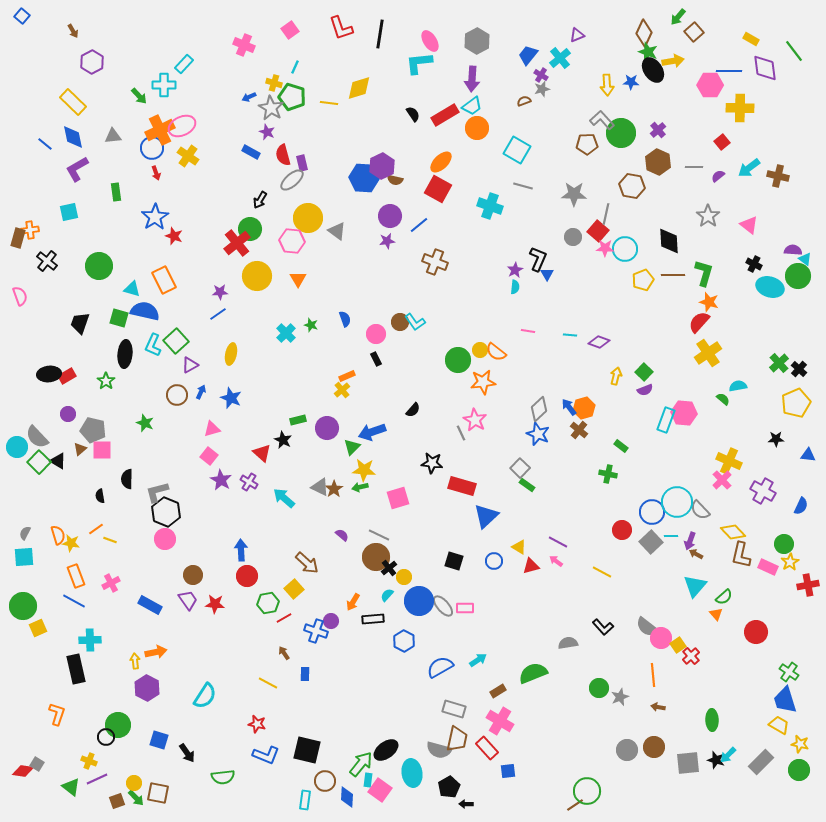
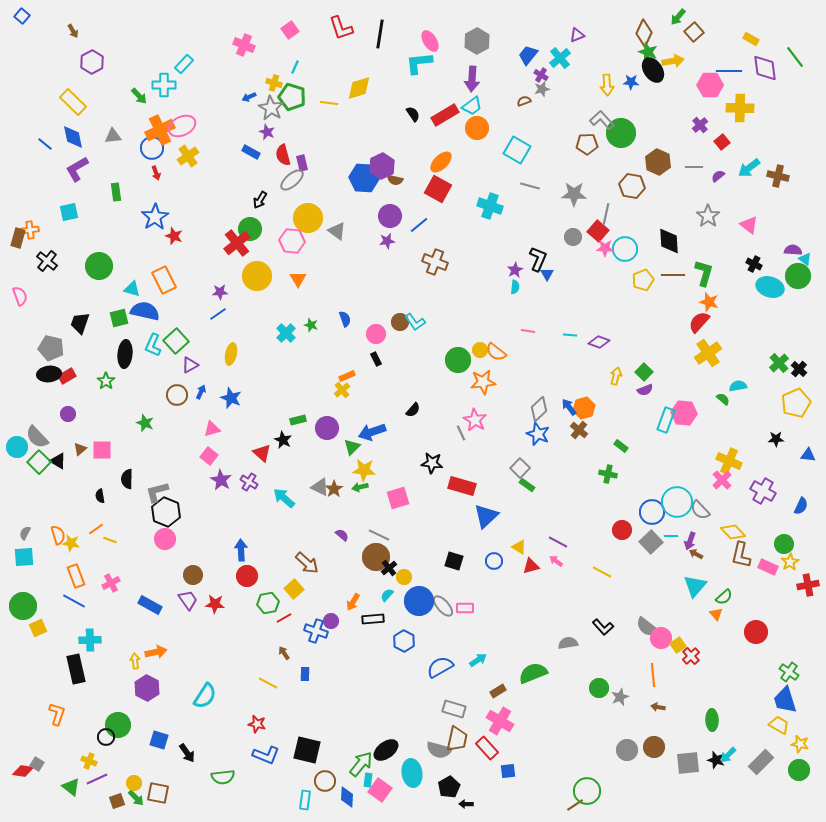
green line at (794, 51): moved 1 px right, 6 px down
purple cross at (658, 130): moved 42 px right, 5 px up
yellow cross at (188, 156): rotated 20 degrees clockwise
gray line at (523, 186): moved 7 px right
green square at (119, 318): rotated 30 degrees counterclockwise
gray pentagon at (93, 430): moved 42 px left, 82 px up
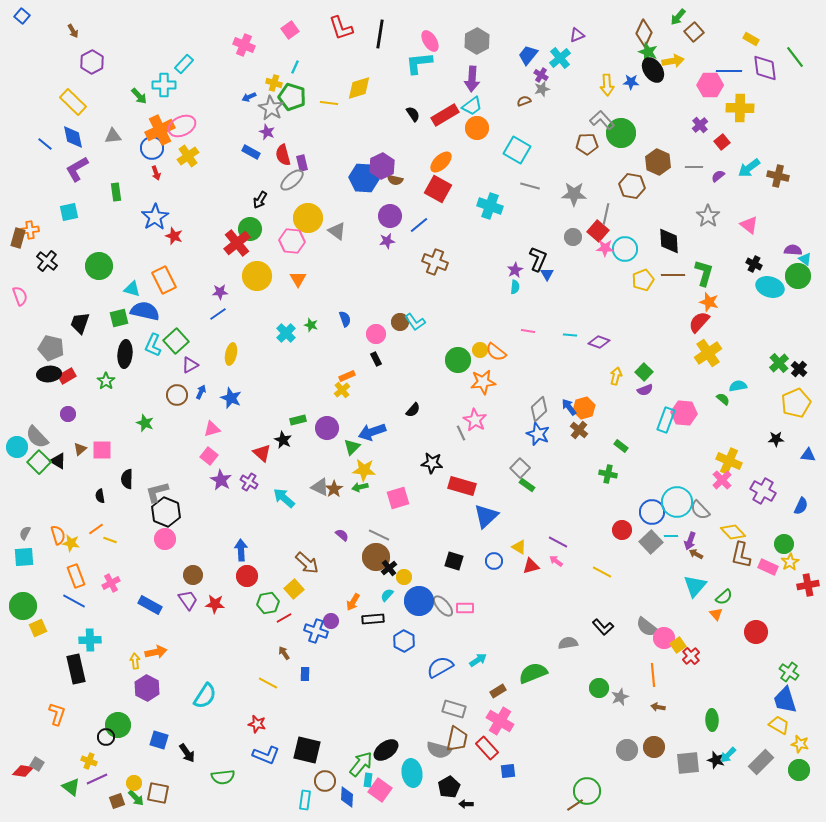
pink circle at (661, 638): moved 3 px right
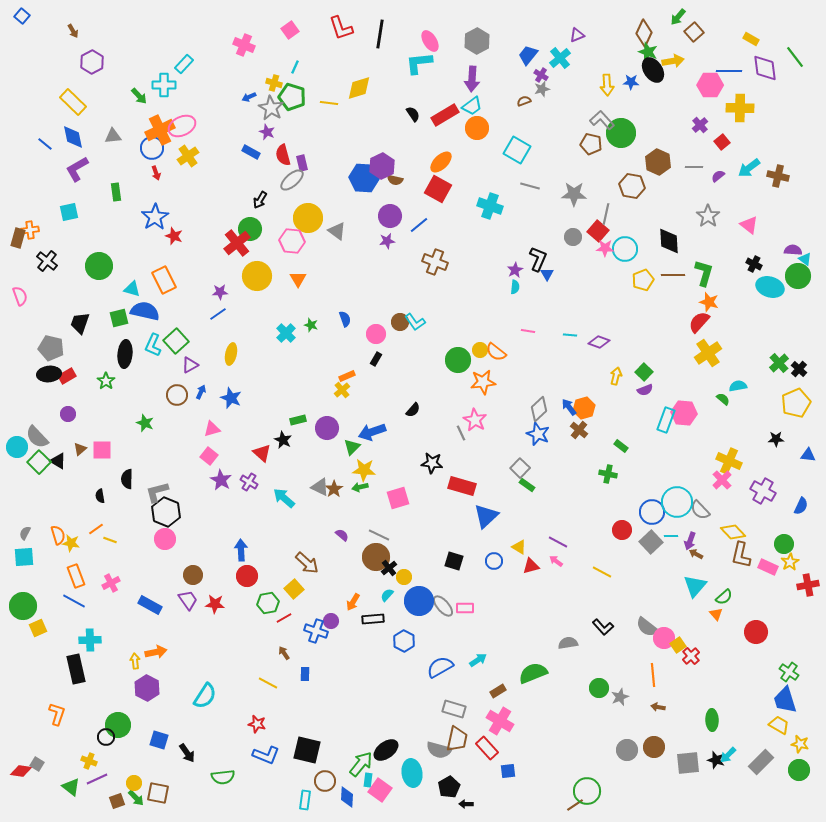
brown pentagon at (587, 144): moved 4 px right; rotated 15 degrees clockwise
black rectangle at (376, 359): rotated 56 degrees clockwise
red diamond at (23, 771): moved 2 px left
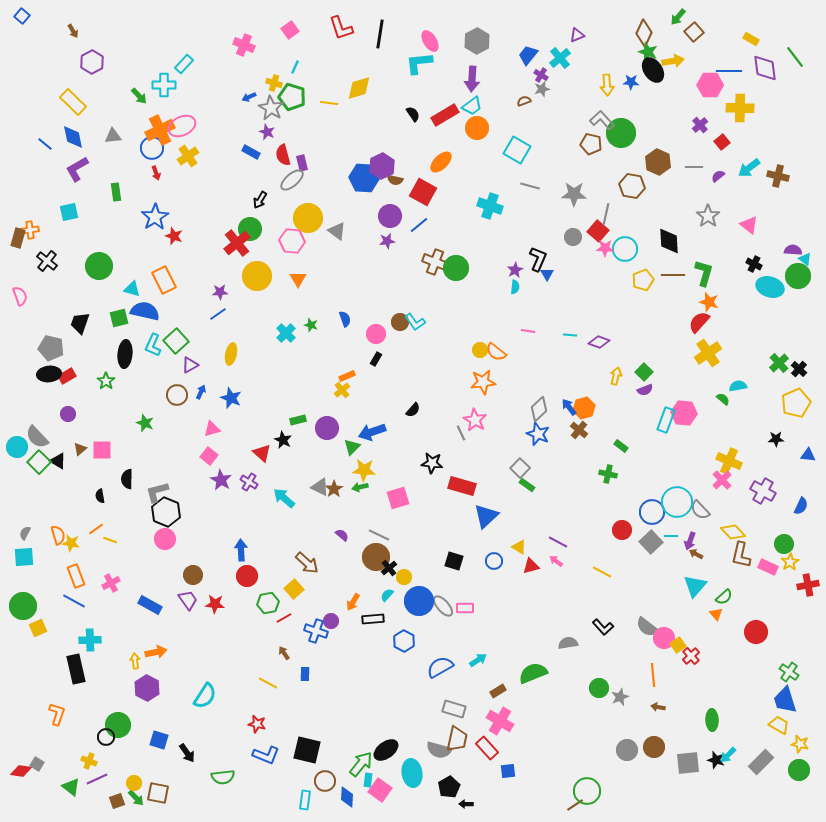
red square at (438, 189): moved 15 px left, 3 px down
green circle at (458, 360): moved 2 px left, 92 px up
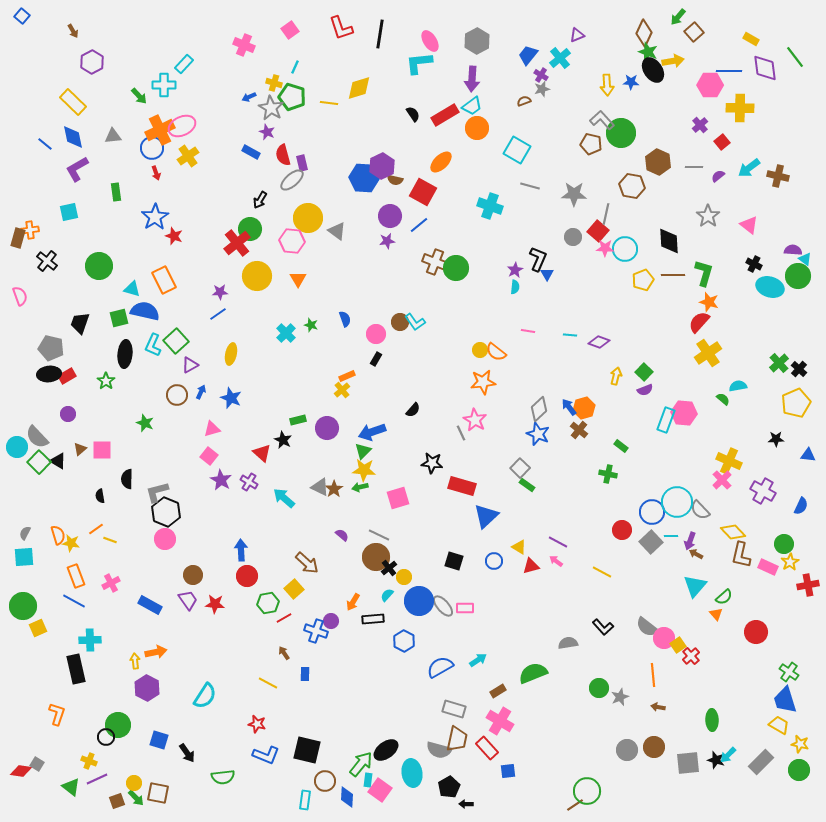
green triangle at (352, 447): moved 11 px right, 4 px down
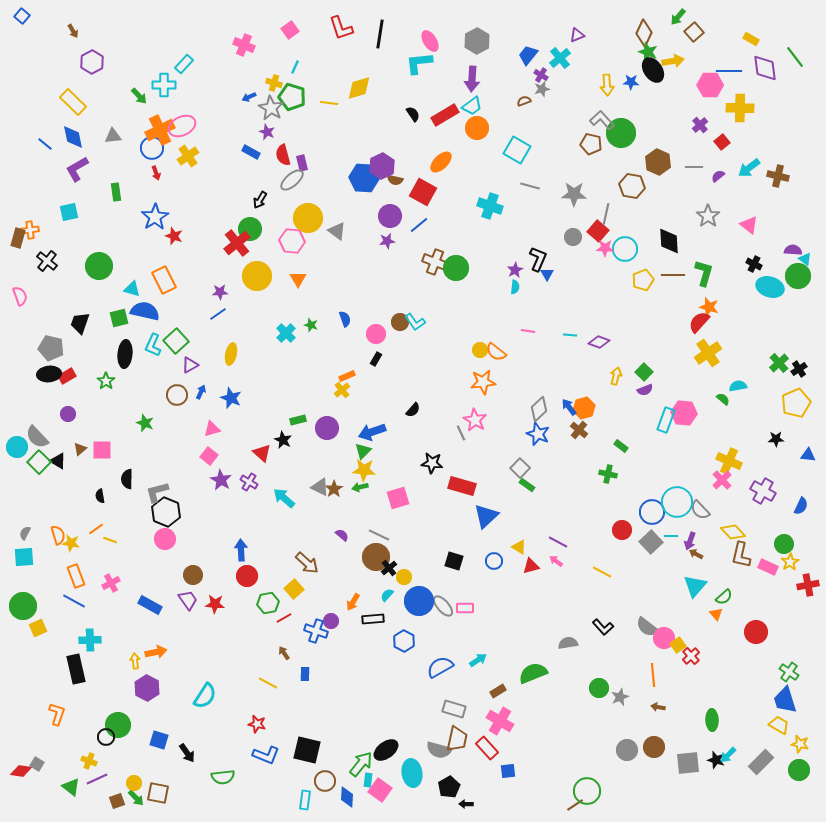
orange star at (709, 302): moved 5 px down
black cross at (799, 369): rotated 14 degrees clockwise
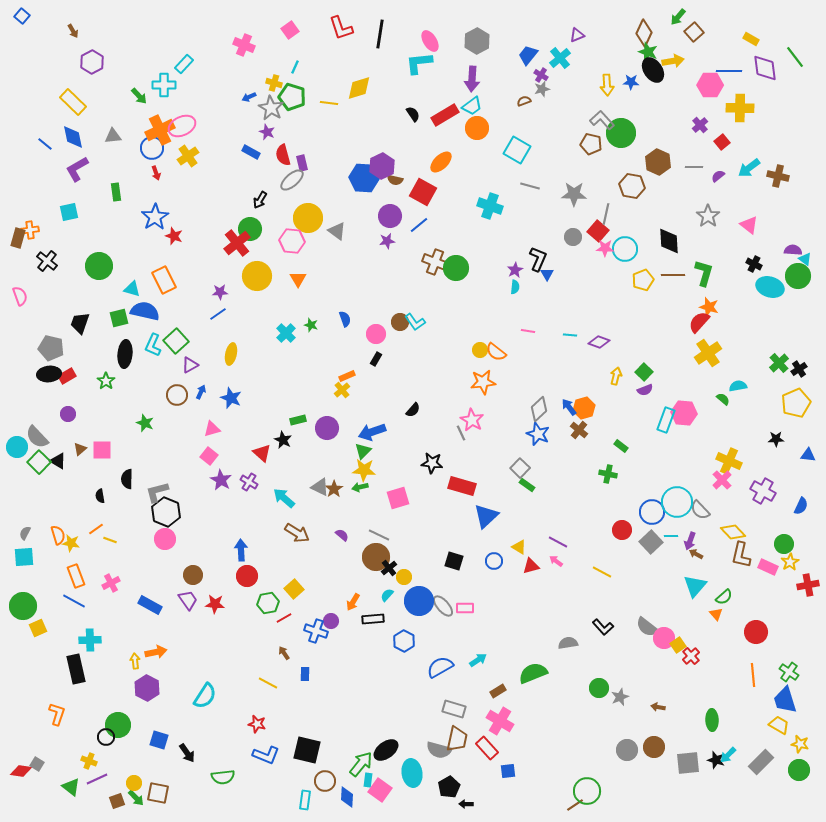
pink star at (475, 420): moved 3 px left
brown arrow at (307, 563): moved 10 px left, 30 px up; rotated 10 degrees counterclockwise
orange line at (653, 675): moved 100 px right
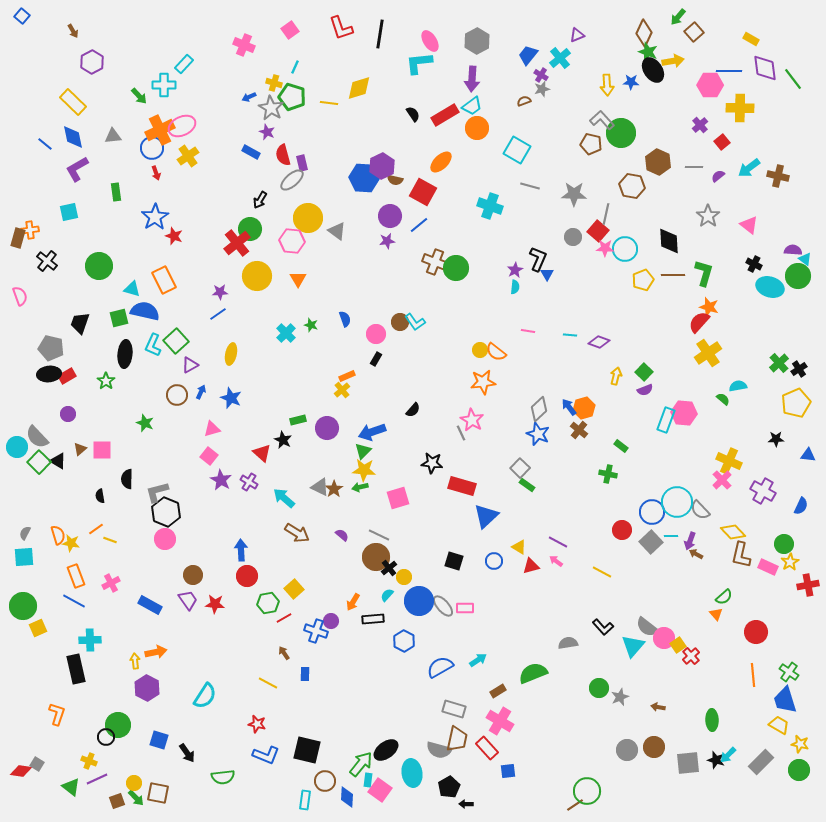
green line at (795, 57): moved 2 px left, 22 px down
cyan triangle at (695, 586): moved 62 px left, 60 px down
